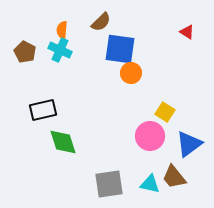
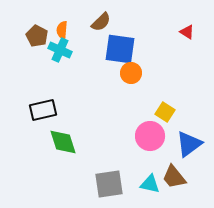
brown pentagon: moved 12 px right, 16 px up
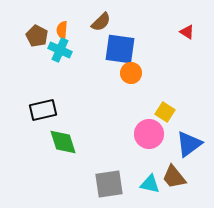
pink circle: moved 1 px left, 2 px up
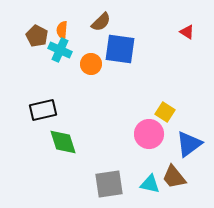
orange circle: moved 40 px left, 9 px up
